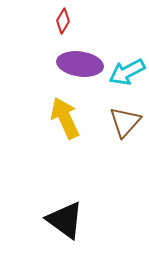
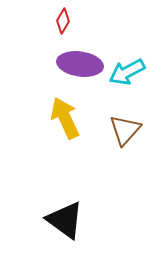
brown triangle: moved 8 px down
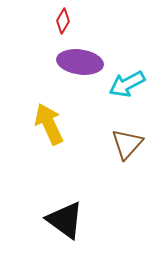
purple ellipse: moved 2 px up
cyan arrow: moved 12 px down
yellow arrow: moved 16 px left, 6 px down
brown triangle: moved 2 px right, 14 px down
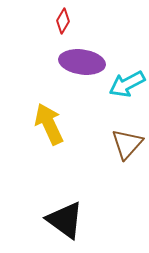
purple ellipse: moved 2 px right
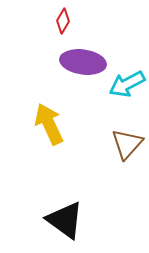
purple ellipse: moved 1 px right
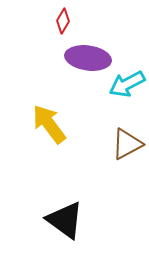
purple ellipse: moved 5 px right, 4 px up
yellow arrow: rotated 12 degrees counterclockwise
brown triangle: rotated 20 degrees clockwise
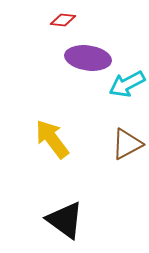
red diamond: moved 1 px up; rotated 65 degrees clockwise
yellow arrow: moved 3 px right, 15 px down
